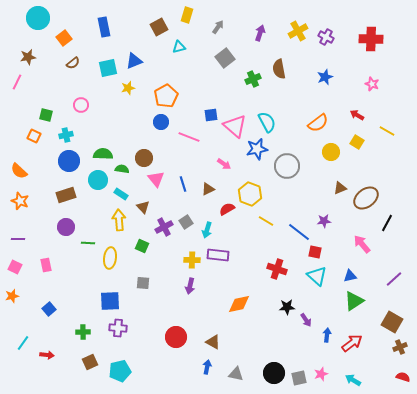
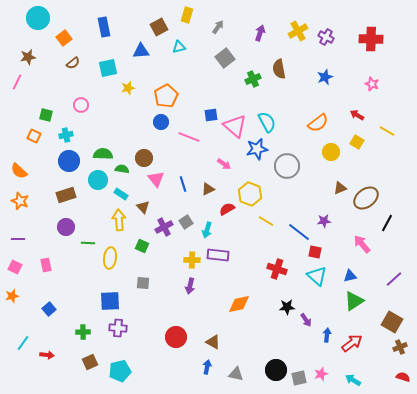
blue triangle at (134, 61): moved 7 px right, 10 px up; rotated 18 degrees clockwise
black circle at (274, 373): moved 2 px right, 3 px up
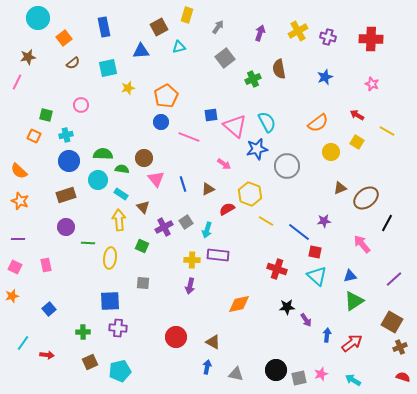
purple cross at (326, 37): moved 2 px right; rotated 14 degrees counterclockwise
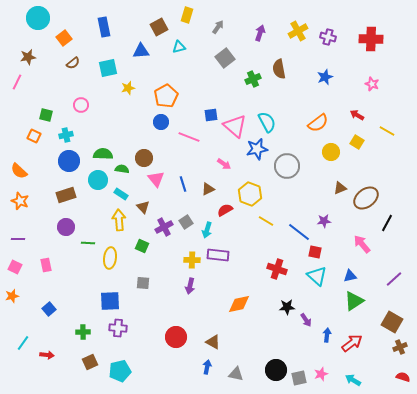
red semicircle at (227, 209): moved 2 px left, 1 px down
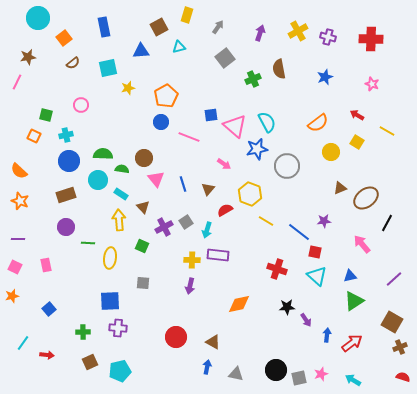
brown triangle at (208, 189): rotated 24 degrees counterclockwise
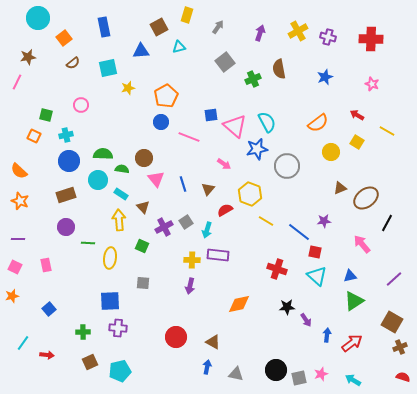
gray square at (225, 58): moved 4 px down
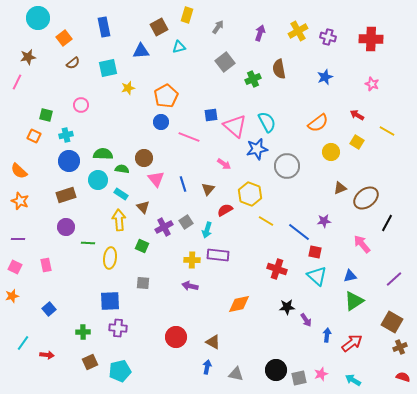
purple arrow at (190, 286): rotated 91 degrees clockwise
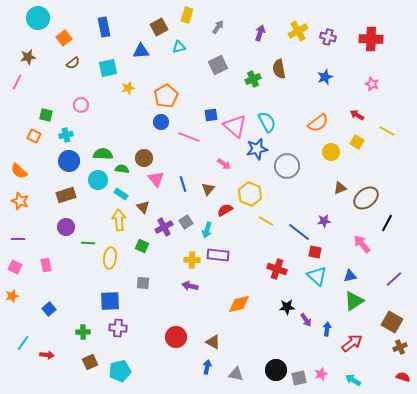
gray square at (225, 62): moved 7 px left, 3 px down; rotated 12 degrees clockwise
blue arrow at (327, 335): moved 6 px up
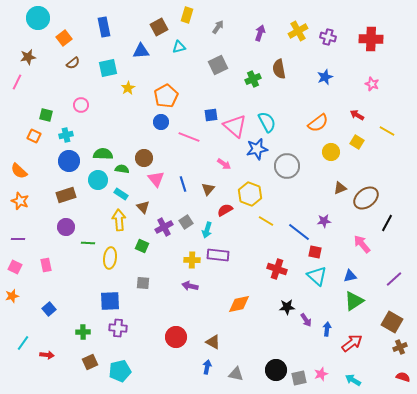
yellow star at (128, 88): rotated 16 degrees counterclockwise
